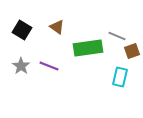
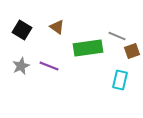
gray star: rotated 12 degrees clockwise
cyan rectangle: moved 3 px down
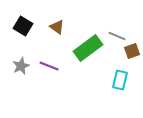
black square: moved 1 px right, 4 px up
green rectangle: rotated 28 degrees counterclockwise
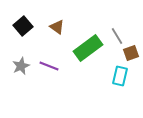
black square: rotated 18 degrees clockwise
gray line: rotated 36 degrees clockwise
brown square: moved 1 px left, 2 px down
cyan rectangle: moved 4 px up
